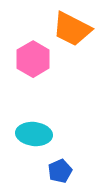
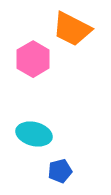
cyan ellipse: rotated 8 degrees clockwise
blue pentagon: rotated 10 degrees clockwise
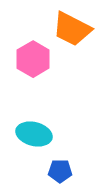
blue pentagon: rotated 15 degrees clockwise
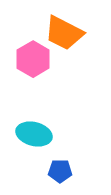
orange trapezoid: moved 8 px left, 4 px down
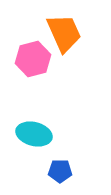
orange trapezoid: rotated 141 degrees counterclockwise
pink hexagon: rotated 16 degrees clockwise
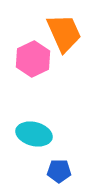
pink hexagon: rotated 12 degrees counterclockwise
blue pentagon: moved 1 px left
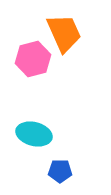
pink hexagon: rotated 12 degrees clockwise
blue pentagon: moved 1 px right
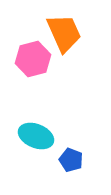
cyan ellipse: moved 2 px right, 2 px down; rotated 8 degrees clockwise
blue pentagon: moved 11 px right, 11 px up; rotated 20 degrees clockwise
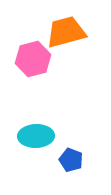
orange trapezoid: moved 2 px right, 1 px up; rotated 81 degrees counterclockwise
cyan ellipse: rotated 24 degrees counterclockwise
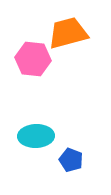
orange trapezoid: moved 2 px right, 1 px down
pink hexagon: rotated 20 degrees clockwise
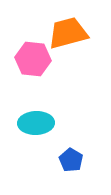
cyan ellipse: moved 13 px up
blue pentagon: rotated 10 degrees clockwise
